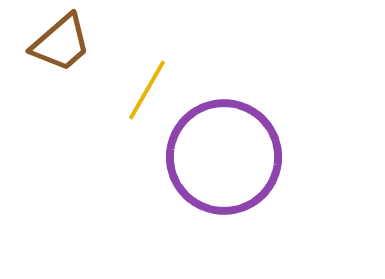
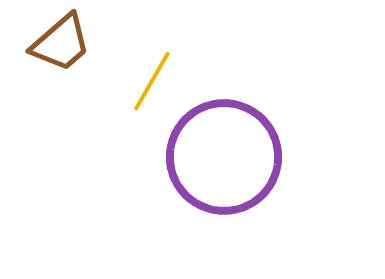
yellow line: moved 5 px right, 9 px up
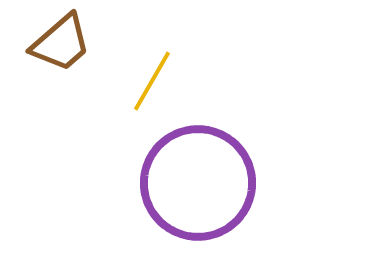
purple circle: moved 26 px left, 26 px down
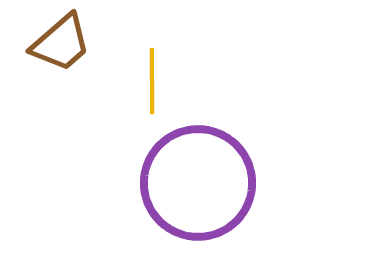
yellow line: rotated 30 degrees counterclockwise
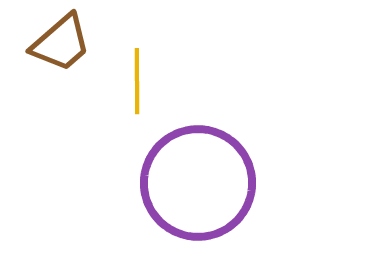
yellow line: moved 15 px left
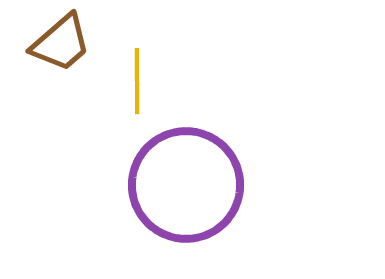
purple circle: moved 12 px left, 2 px down
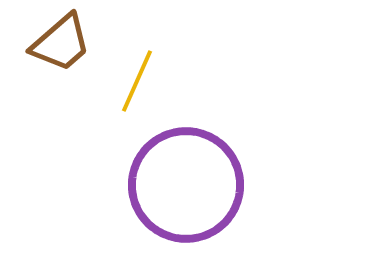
yellow line: rotated 24 degrees clockwise
